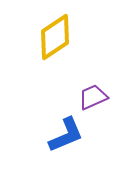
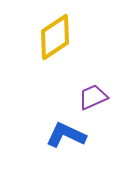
blue L-shape: rotated 132 degrees counterclockwise
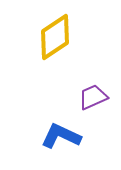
blue L-shape: moved 5 px left, 1 px down
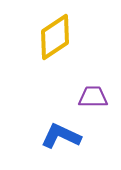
purple trapezoid: rotated 24 degrees clockwise
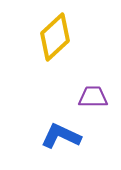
yellow diamond: rotated 9 degrees counterclockwise
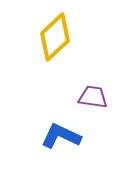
purple trapezoid: rotated 8 degrees clockwise
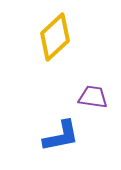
blue L-shape: rotated 144 degrees clockwise
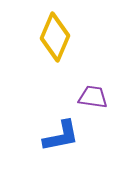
yellow diamond: rotated 24 degrees counterclockwise
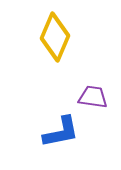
blue L-shape: moved 4 px up
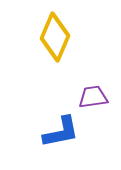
purple trapezoid: rotated 16 degrees counterclockwise
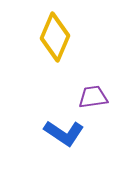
blue L-shape: moved 3 px right, 1 px down; rotated 45 degrees clockwise
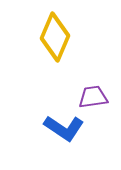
blue L-shape: moved 5 px up
